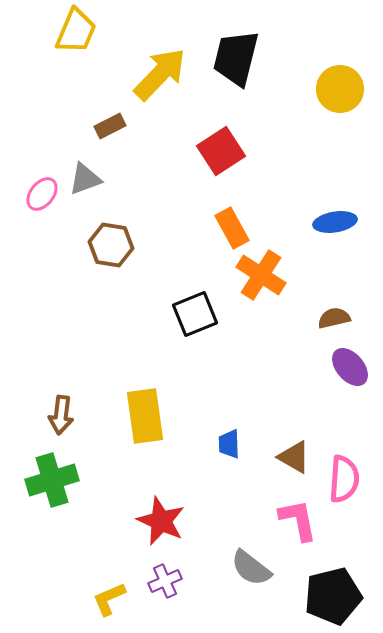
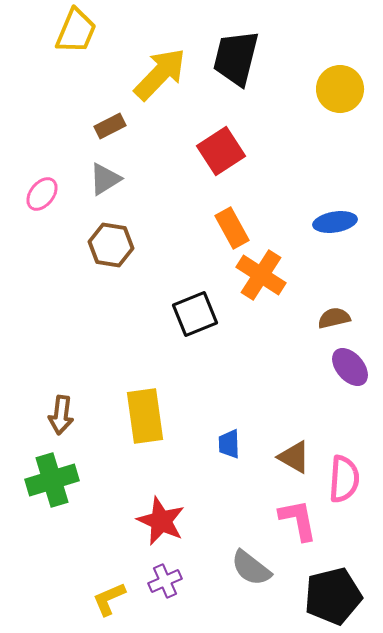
gray triangle: moved 20 px right; rotated 12 degrees counterclockwise
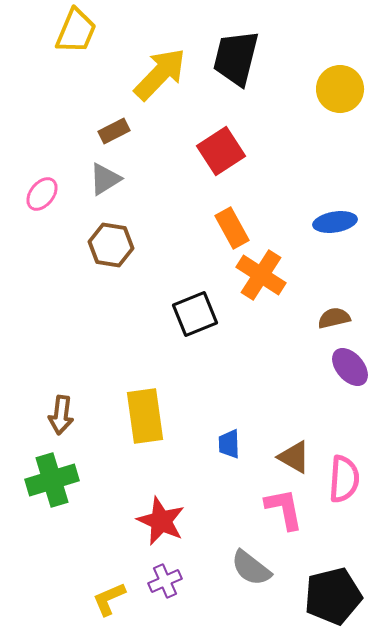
brown rectangle: moved 4 px right, 5 px down
pink L-shape: moved 14 px left, 11 px up
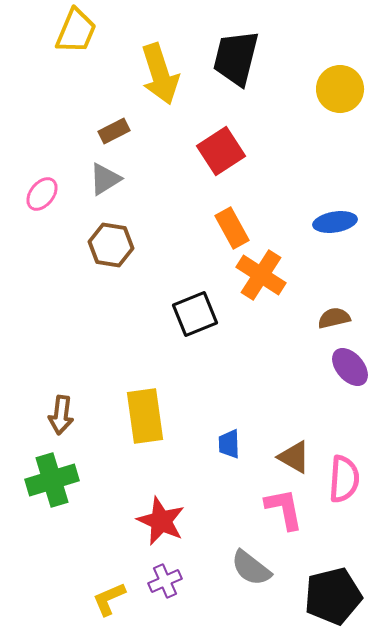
yellow arrow: rotated 118 degrees clockwise
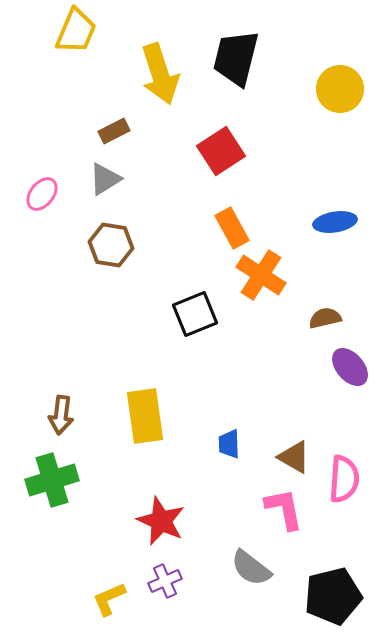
brown semicircle: moved 9 px left
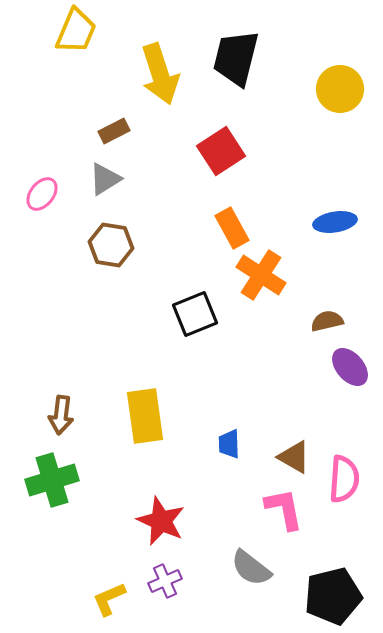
brown semicircle: moved 2 px right, 3 px down
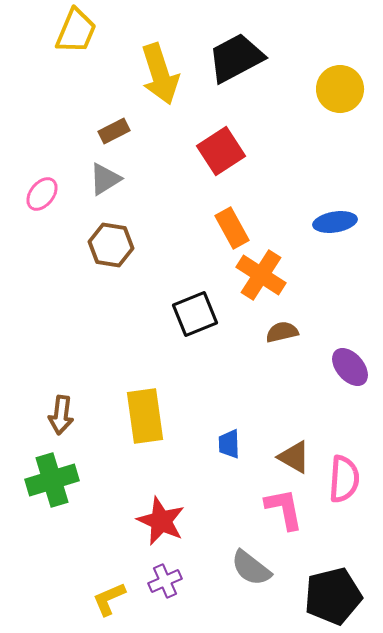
black trapezoid: rotated 48 degrees clockwise
brown semicircle: moved 45 px left, 11 px down
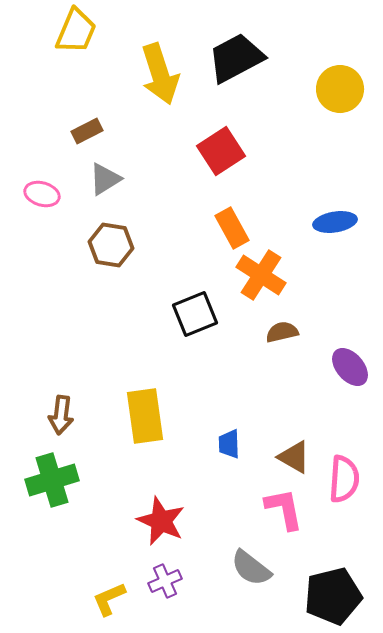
brown rectangle: moved 27 px left
pink ellipse: rotated 68 degrees clockwise
